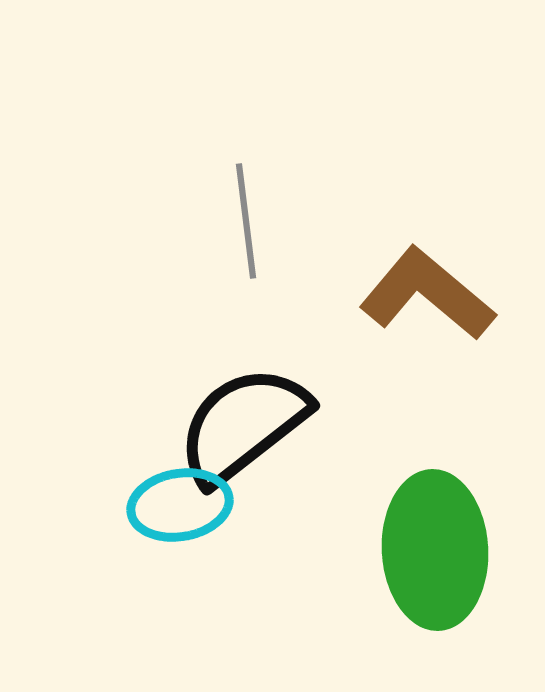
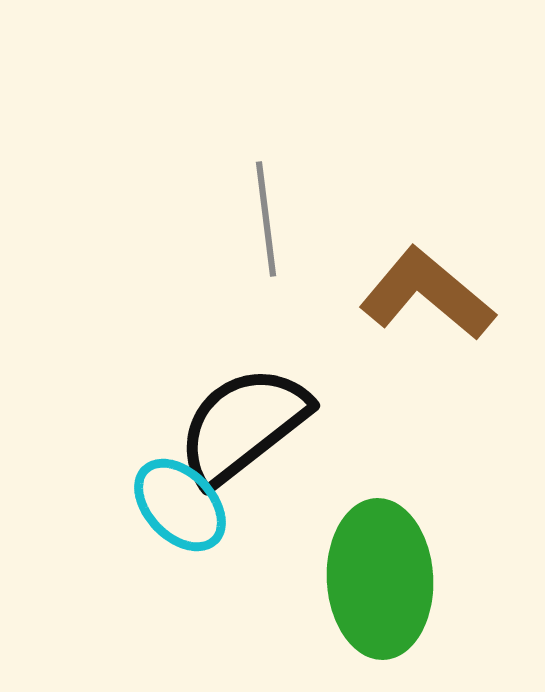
gray line: moved 20 px right, 2 px up
cyan ellipse: rotated 56 degrees clockwise
green ellipse: moved 55 px left, 29 px down
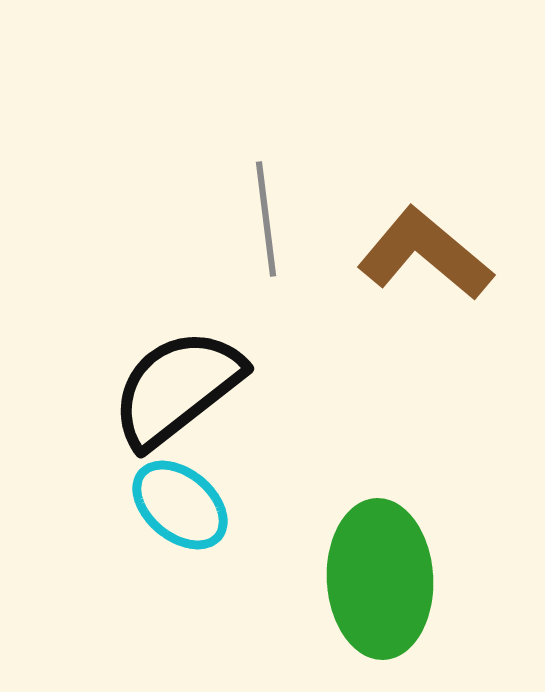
brown L-shape: moved 2 px left, 40 px up
black semicircle: moved 66 px left, 37 px up
cyan ellipse: rotated 6 degrees counterclockwise
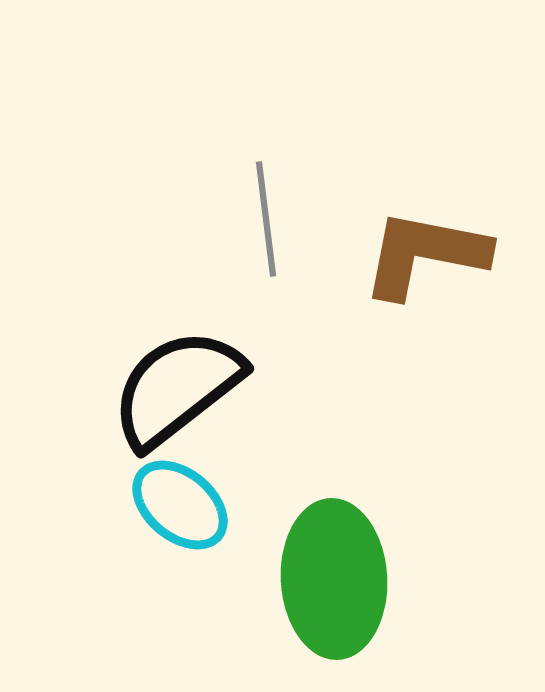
brown L-shape: rotated 29 degrees counterclockwise
green ellipse: moved 46 px left
